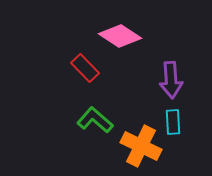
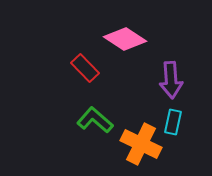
pink diamond: moved 5 px right, 3 px down
cyan rectangle: rotated 15 degrees clockwise
orange cross: moved 2 px up
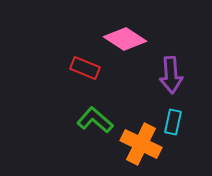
red rectangle: rotated 24 degrees counterclockwise
purple arrow: moved 5 px up
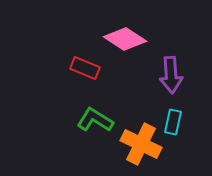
green L-shape: rotated 9 degrees counterclockwise
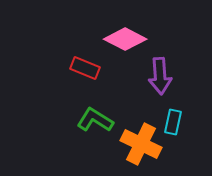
pink diamond: rotated 6 degrees counterclockwise
purple arrow: moved 11 px left, 1 px down
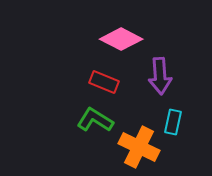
pink diamond: moved 4 px left
red rectangle: moved 19 px right, 14 px down
orange cross: moved 2 px left, 3 px down
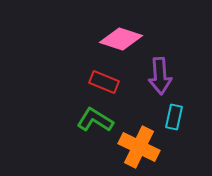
pink diamond: rotated 9 degrees counterclockwise
cyan rectangle: moved 1 px right, 5 px up
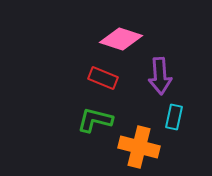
red rectangle: moved 1 px left, 4 px up
green L-shape: rotated 18 degrees counterclockwise
orange cross: rotated 12 degrees counterclockwise
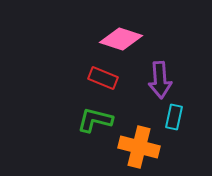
purple arrow: moved 4 px down
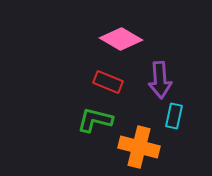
pink diamond: rotated 12 degrees clockwise
red rectangle: moved 5 px right, 4 px down
cyan rectangle: moved 1 px up
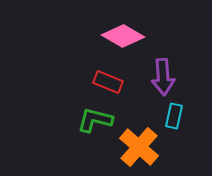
pink diamond: moved 2 px right, 3 px up
purple arrow: moved 3 px right, 3 px up
orange cross: rotated 27 degrees clockwise
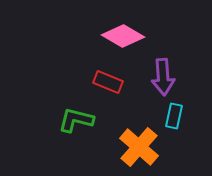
green L-shape: moved 19 px left
